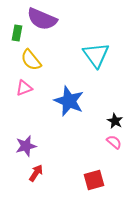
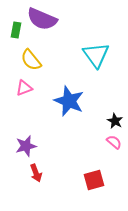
green rectangle: moved 1 px left, 3 px up
red arrow: rotated 126 degrees clockwise
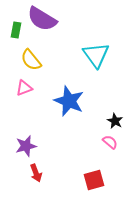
purple semicircle: rotated 8 degrees clockwise
pink semicircle: moved 4 px left
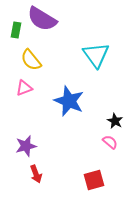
red arrow: moved 1 px down
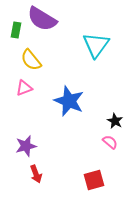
cyan triangle: moved 10 px up; rotated 12 degrees clockwise
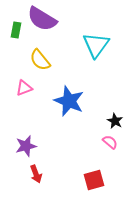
yellow semicircle: moved 9 px right
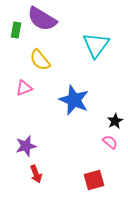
blue star: moved 5 px right, 1 px up
black star: rotated 14 degrees clockwise
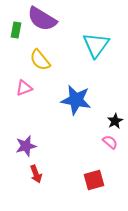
blue star: moved 2 px right; rotated 12 degrees counterclockwise
